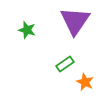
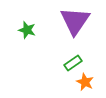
green rectangle: moved 8 px right, 1 px up
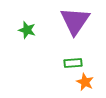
green rectangle: rotated 30 degrees clockwise
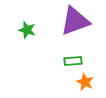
purple triangle: rotated 36 degrees clockwise
green rectangle: moved 2 px up
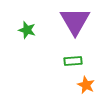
purple triangle: rotated 40 degrees counterclockwise
orange star: moved 1 px right, 3 px down
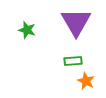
purple triangle: moved 1 px right, 1 px down
orange star: moved 4 px up
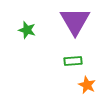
purple triangle: moved 1 px left, 1 px up
orange star: moved 1 px right, 4 px down
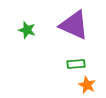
purple triangle: moved 1 px left, 4 px down; rotated 36 degrees counterclockwise
green rectangle: moved 3 px right, 3 px down
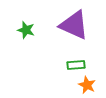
green star: moved 1 px left
green rectangle: moved 1 px down
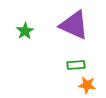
green star: moved 1 px left, 1 px down; rotated 24 degrees clockwise
orange star: rotated 18 degrees counterclockwise
